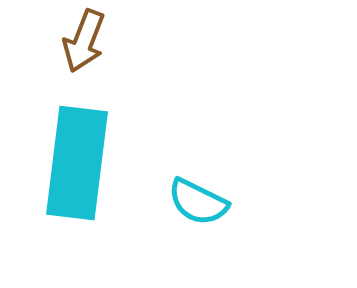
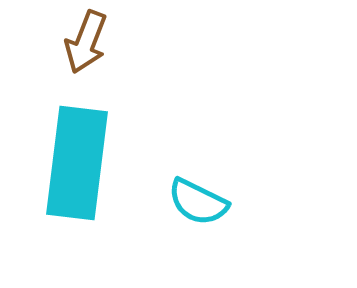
brown arrow: moved 2 px right, 1 px down
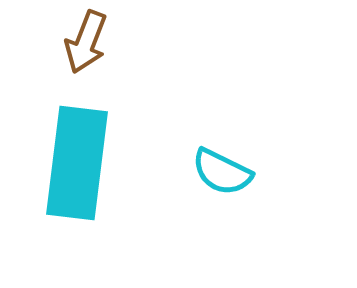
cyan semicircle: moved 24 px right, 30 px up
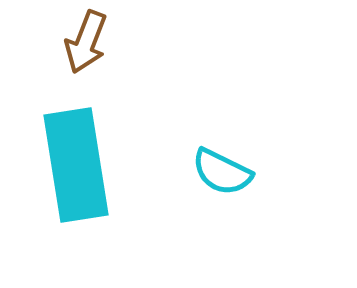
cyan rectangle: moved 1 px left, 2 px down; rotated 16 degrees counterclockwise
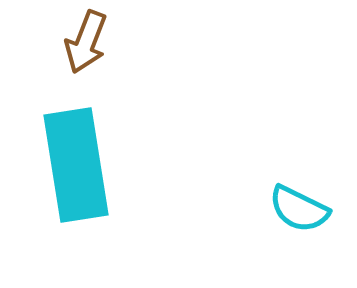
cyan semicircle: moved 77 px right, 37 px down
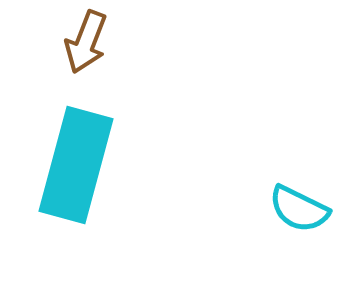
cyan rectangle: rotated 24 degrees clockwise
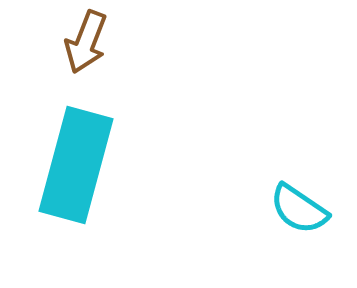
cyan semicircle: rotated 8 degrees clockwise
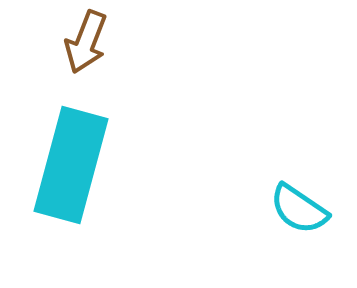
cyan rectangle: moved 5 px left
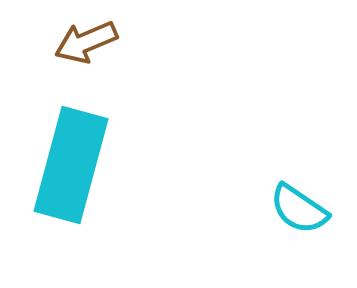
brown arrow: rotated 46 degrees clockwise
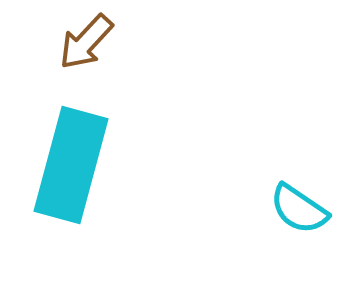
brown arrow: rotated 24 degrees counterclockwise
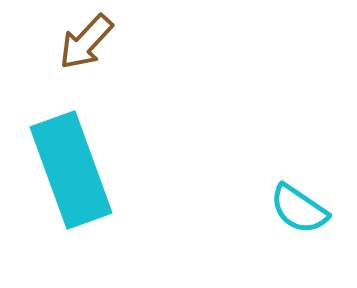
cyan rectangle: moved 5 px down; rotated 35 degrees counterclockwise
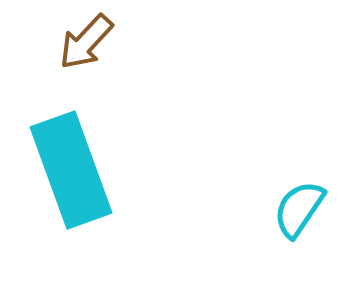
cyan semicircle: rotated 90 degrees clockwise
